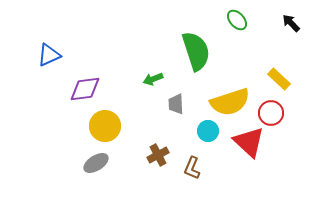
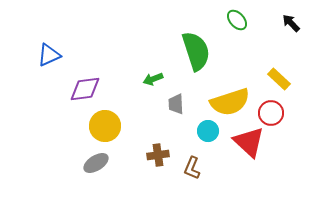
brown cross: rotated 20 degrees clockwise
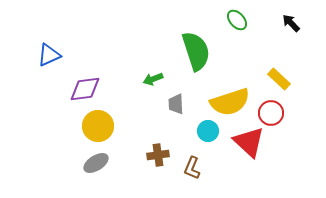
yellow circle: moved 7 px left
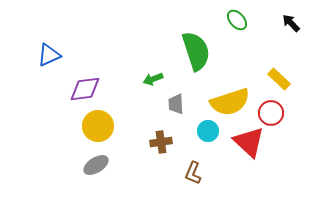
brown cross: moved 3 px right, 13 px up
gray ellipse: moved 2 px down
brown L-shape: moved 1 px right, 5 px down
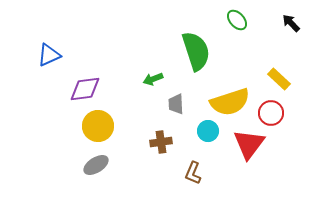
red triangle: moved 2 px down; rotated 24 degrees clockwise
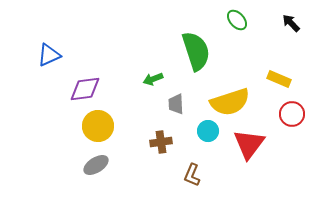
yellow rectangle: rotated 20 degrees counterclockwise
red circle: moved 21 px right, 1 px down
brown L-shape: moved 1 px left, 2 px down
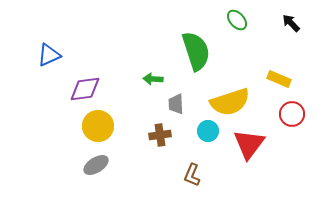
green arrow: rotated 24 degrees clockwise
brown cross: moved 1 px left, 7 px up
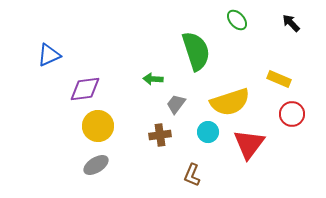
gray trapezoid: rotated 40 degrees clockwise
cyan circle: moved 1 px down
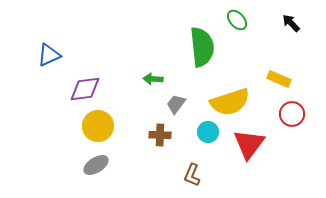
green semicircle: moved 6 px right, 4 px up; rotated 12 degrees clockwise
brown cross: rotated 10 degrees clockwise
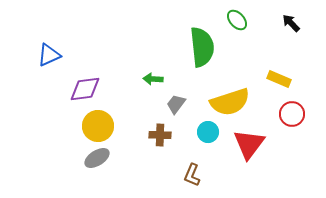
gray ellipse: moved 1 px right, 7 px up
